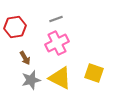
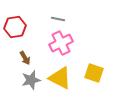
gray line: moved 2 px right; rotated 32 degrees clockwise
pink cross: moved 4 px right
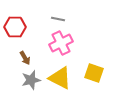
red hexagon: rotated 10 degrees clockwise
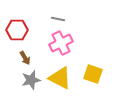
red hexagon: moved 2 px right, 3 px down
yellow square: moved 1 px left, 1 px down
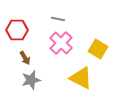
pink cross: rotated 20 degrees counterclockwise
yellow square: moved 5 px right, 25 px up; rotated 12 degrees clockwise
yellow triangle: moved 21 px right
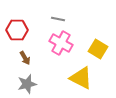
pink cross: rotated 15 degrees counterclockwise
gray star: moved 4 px left, 4 px down
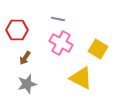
brown arrow: rotated 64 degrees clockwise
